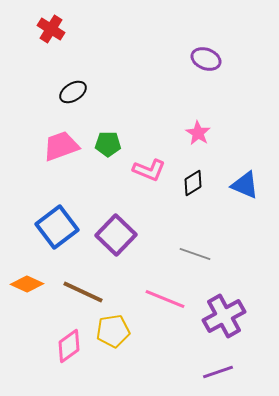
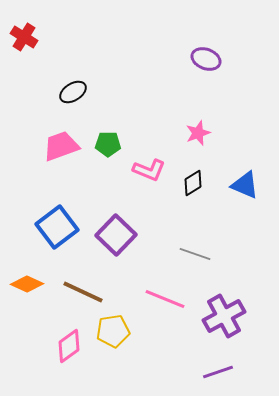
red cross: moved 27 px left, 8 px down
pink star: rotated 20 degrees clockwise
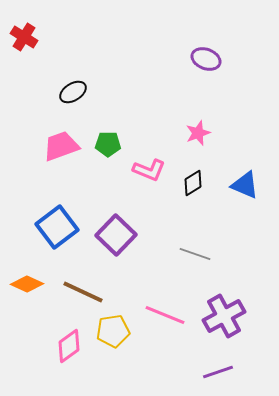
pink line: moved 16 px down
